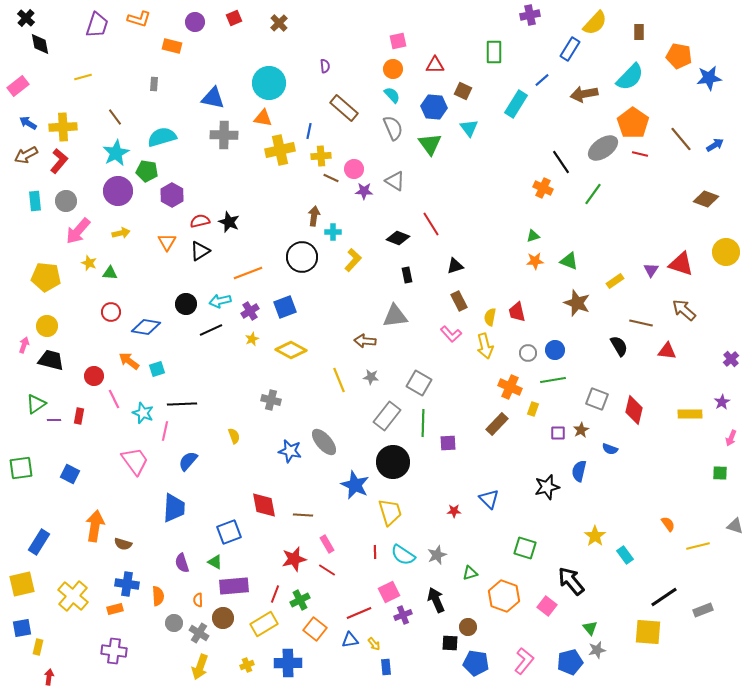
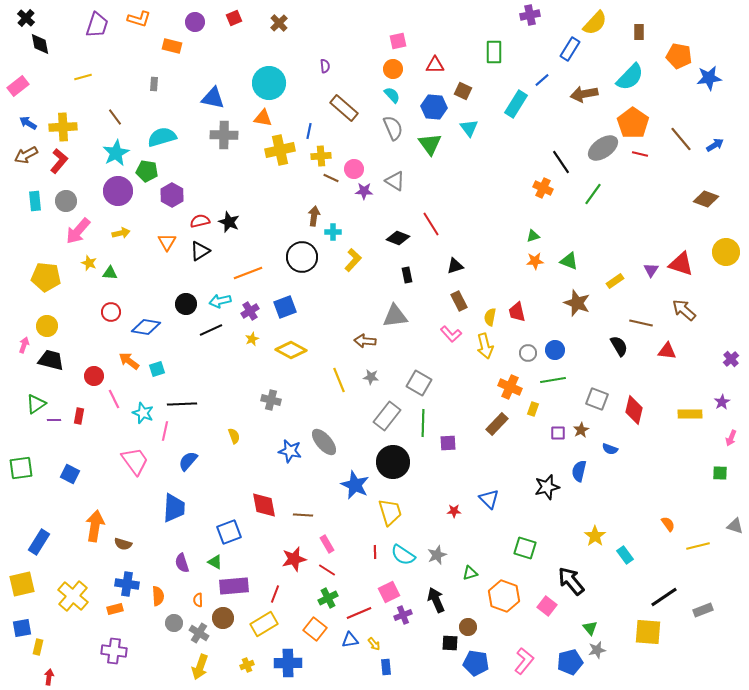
green cross at (300, 600): moved 28 px right, 2 px up
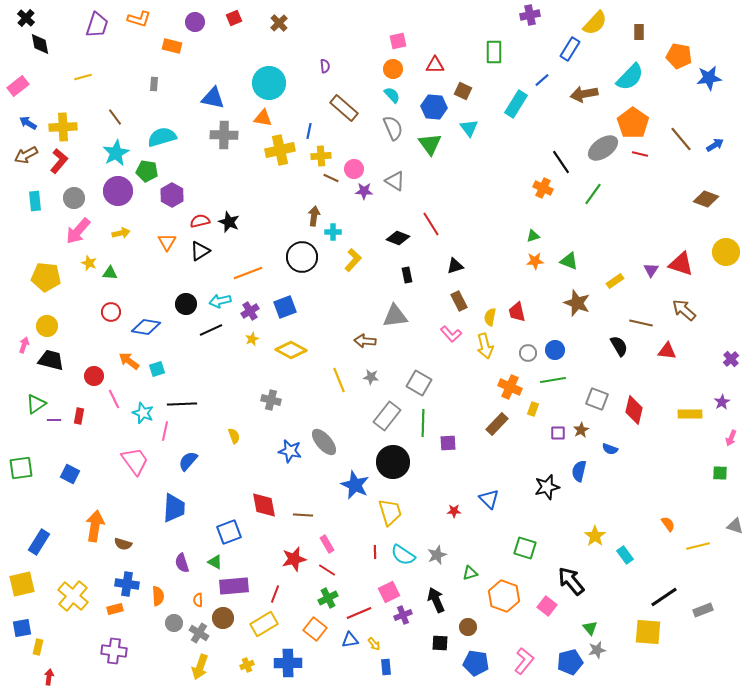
gray circle at (66, 201): moved 8 px right, 3 px up
black square at (450, 643): moved 10 px left
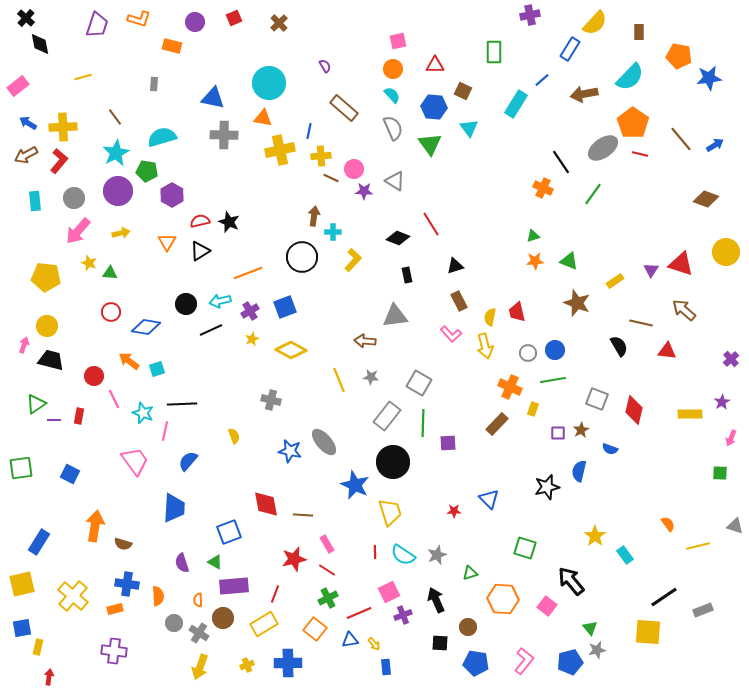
purple semicircle at (325, 66): rotated 24 degrees counterclockwise
red diamond at (264, 505): moved 2 px right, 1 px up
orange hexagon at (504, 596): moved 1 px left, 3 px down; rotated 16 degrees counterclockwise
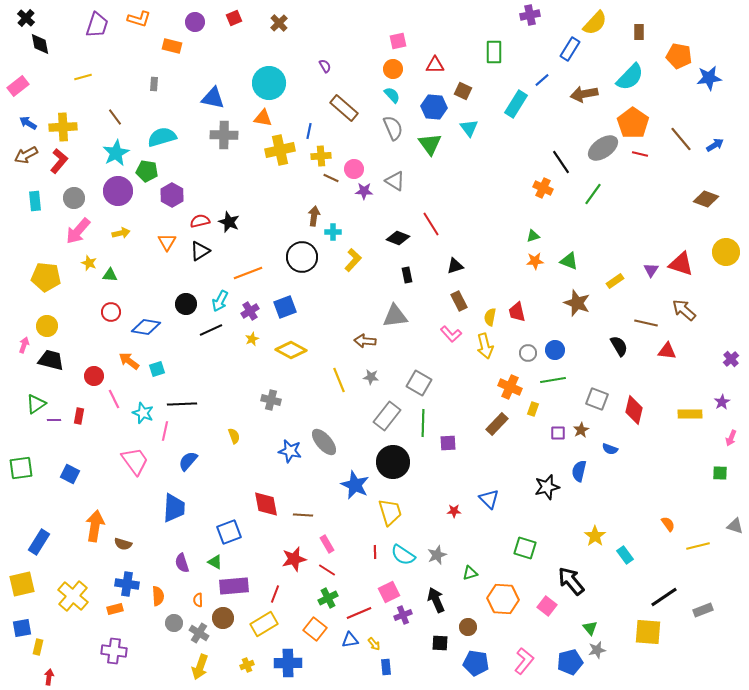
green triangle at (110, 273): moved 2 px down
cyan arrow at (220, 301): rotated 50 degrees counterclockwise
brown line at (641, 323): moved 5 px right
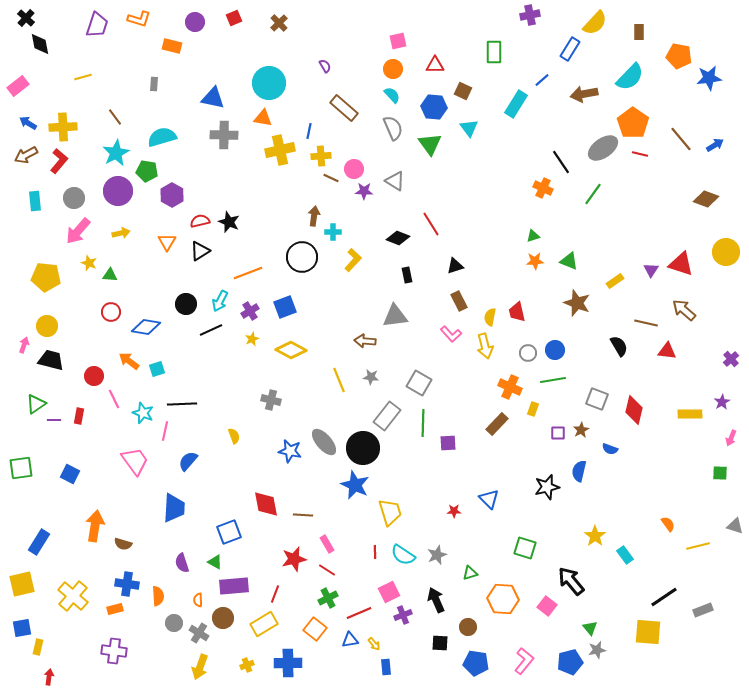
black circle at (393, 462): moved 30 px left, 14 px up
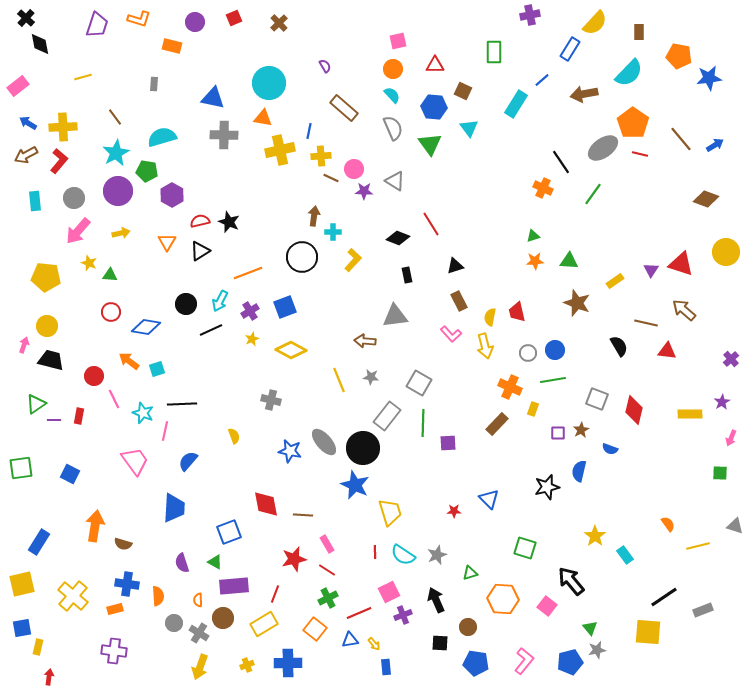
cyan semicircle at (630, 77): moved 1 px left, 4 px up
green triangle at (569, 261): rotated 18 degrees counterclockwise
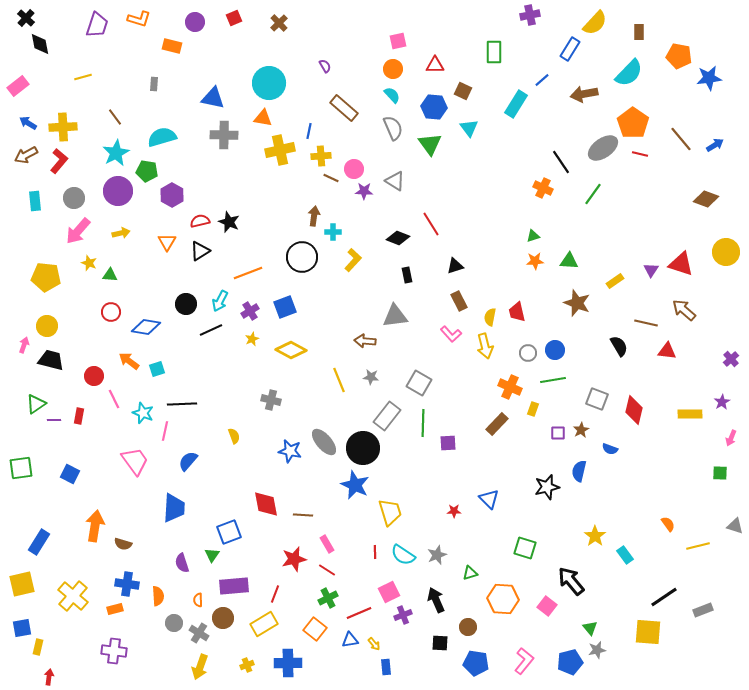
green triangle at (215, 562): moved 3 px left, 7 px up; rotated 35 degrees clockwise
